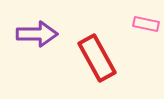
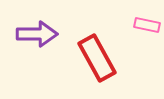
pink rectangle: moved 1 px right, 1 px down
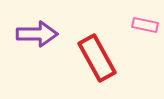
pink rectangle: moved 2 px left
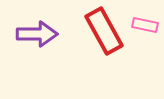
red rectangle: moved 7 px right, 27 px up
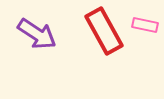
purple arrow: rotated 33 degrees clockwise
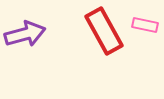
purple arrow: moved 12 px left; rotated 48 degrees counterclockwise
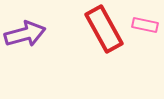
red rectangle: moved 2 px up
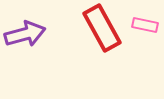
red rectangle: moved 2 px left, 1 px up
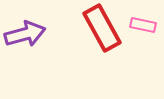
pink rectangle: moved 2 px left
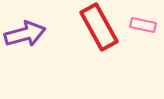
red rectangle: moved 3 px left, 1 px up
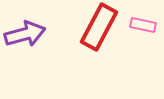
red rectangle: rotated 57 degrees clockwise
